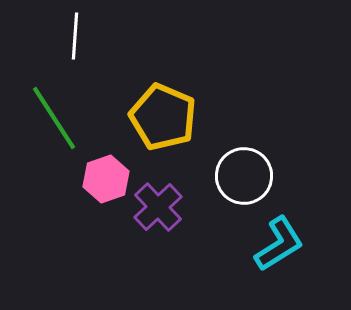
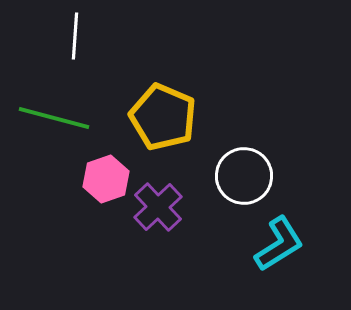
green line: rotated 42 degrees counterclockwise
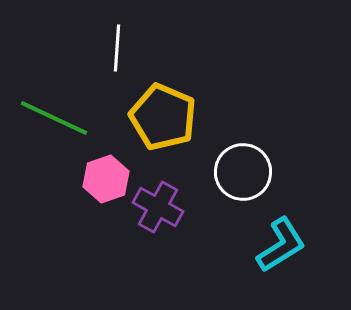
white line: moved 42 px right, 12 px down
green line: rotated 10 degrees clockwise
white circle: moved 1 px left, 4 px up
purple cross: rotated 18 degrees counterclockwise
cyan L-shape: moved 2 px right, 1 px down
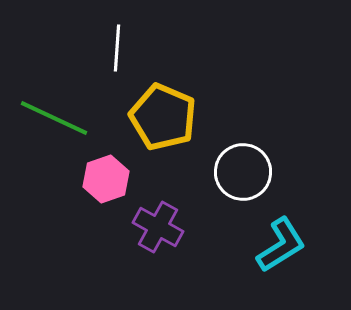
purple cross: moved 20 px down
